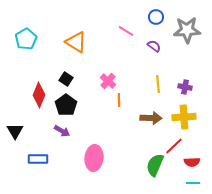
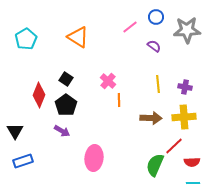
pink line: moved 4 px right, 4 px up; rotated 70 degrees counterclockwise
orange triangle: moved 2 px right, 5 px up
blue rectangle: moved 15 px left, 2 px down; rotated 18 degrees counterclockwise
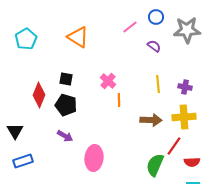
black square: rotated 24 degrees counterclockwise
black pentagon: rotated 20 degrees counterclockwise
brown arrow: moved 2 px down
purple arrow: moved 3 px right, 5 px down
red line: rotated 12 degrees counterclockwise
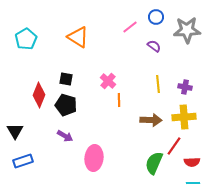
green semicircle: moved 1 px left, 2 px up
